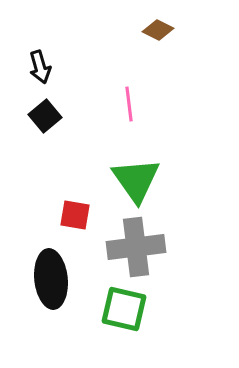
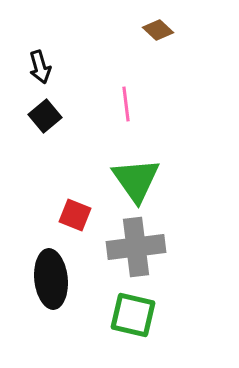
brown diamond: rotated 16 degrees clockwise
pink line: moved 3 px left
red square: rotated 12 degrees clockwise
green square: moved 9 px right, 6 px down
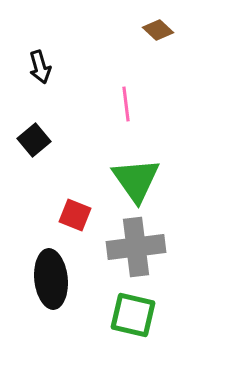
black square: moved 11 px left, 24 px down
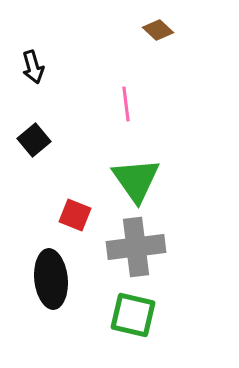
black arrow: moved 7 px left
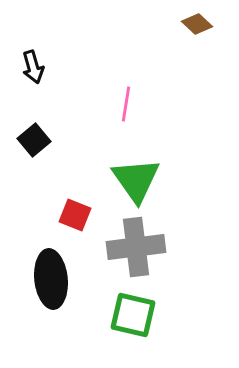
brown diamond: moved 39 px right, 6 px up
pink line: rotated 16 degrees clockwise
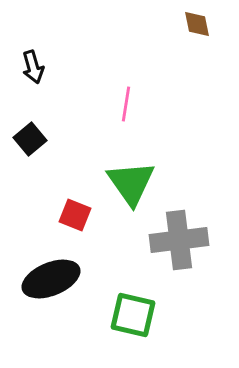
brown diamond: rotated 36 degrees clockwise
black square: moved 4 px left, 1 px up
green triangle: moved 5 px left, 3 px down
gray cross: moved 43 px right, 7 px up
black ellipse: rotated 74 degrees clockwise
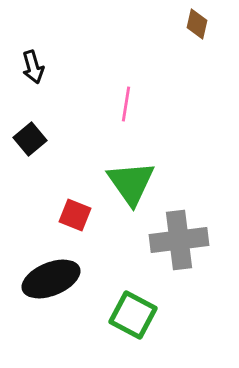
brown diamond: rotated 24 degrees clockwise
green square: rotated 15 degrees clockwise
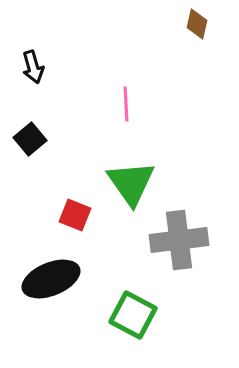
pink line: rotated 12 degrees counterclockwise
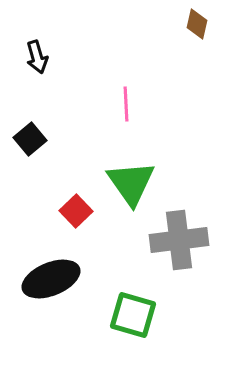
black arrow: moved 4 px right, 10 px up
red square: moved 1 px right, 4 px up; rotated 24 degrees clockwise
green square: rotated 12 degrees counterclockwise
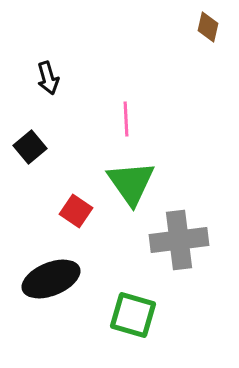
brown diamond: moved 11 px right, 3 px down
black arrow: moved 11 px right, 21 px down
pink line: moved 15 px down
black square: moved 8 px down
red square: rotated 12 degrees counterclockwise
